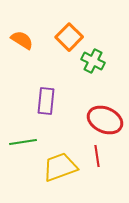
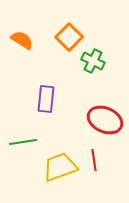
purple rectangle: moved 2 px up
red line: moved 3 px left, 4 px down
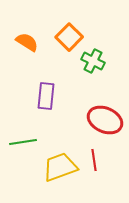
orange semicircle: moved 5 px right, 2 px down
purple rectangle: moved 3 px up
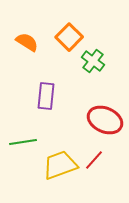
green cross: rotated 10 degrees clockwise
red line: rotated 50 degrees clockwise
yellow trapezoid: moved 2 px up
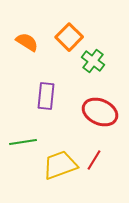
red ellipse: moved 5 px left, 8 px up
red line: rotated 10 degrees counterclockwise
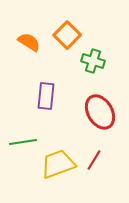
orange square: moved 2 px left, 2 px up
orange semicircle: moved 2 px right
green cross: rotated 20 degrees counterclockwise
red ellipse: rotated 36 degrees clockwise
yellow trapezoid: moved 2 px left, 1 px up
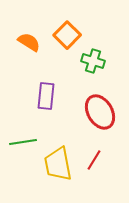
yellow trapezoid: rotated 81 degrees counterclockwise
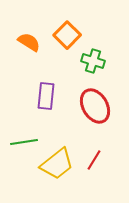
red ellipse: moved 5 px left, 6 px up
green line: moved 1 px right
yellow trapezoid: moved 1 px left; rotated 117 degrees counterclockwise
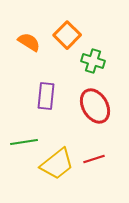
red line: moved 1 px up; rotated 40 degrees clockwise
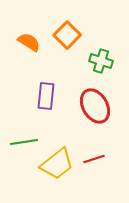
green cross: moved 8 px right
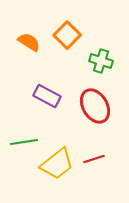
purple rectangle: moved 1 px right; rotated 68 degrees counterclockwise
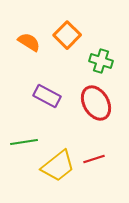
red ellipse: moved 1 px right, 3 px up
yellow trapezoid: moved 1 px right, 2 px down
